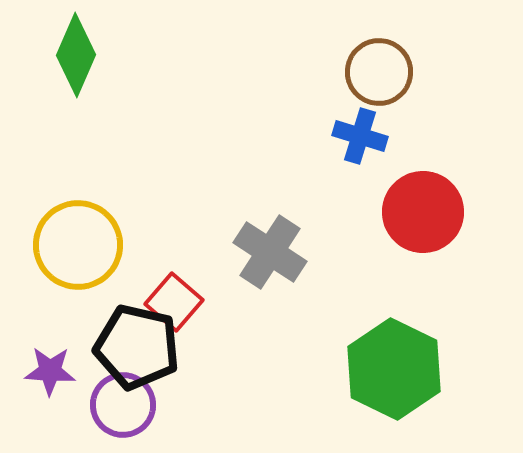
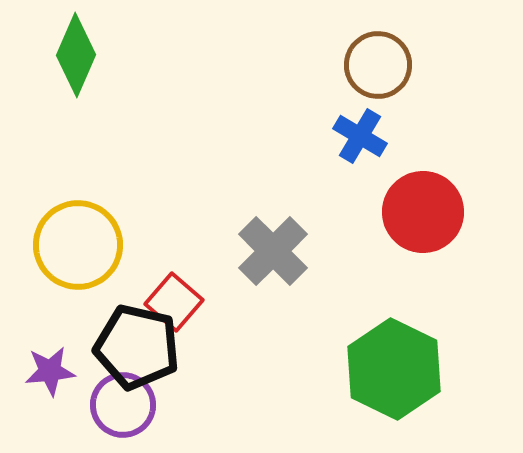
brown circle: moved 1 px left, 7 px up
blue cross: rotated 14 degrees clockwise
gray cross: moved 3 px right, 1 px up; rotated 12 degrees clockwise
purple star: rotated 9 degrees counterclockwise
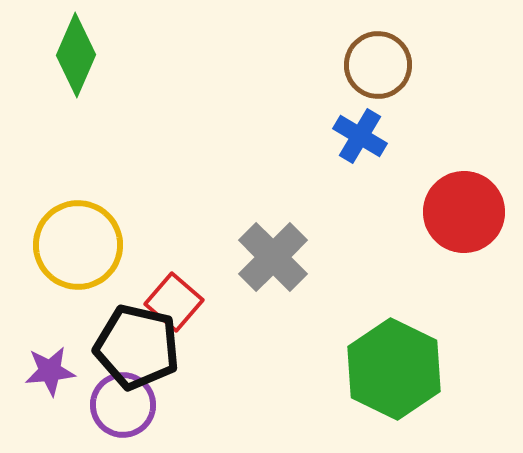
red circle: moved 41 px right
gray cross: moved 6 px down
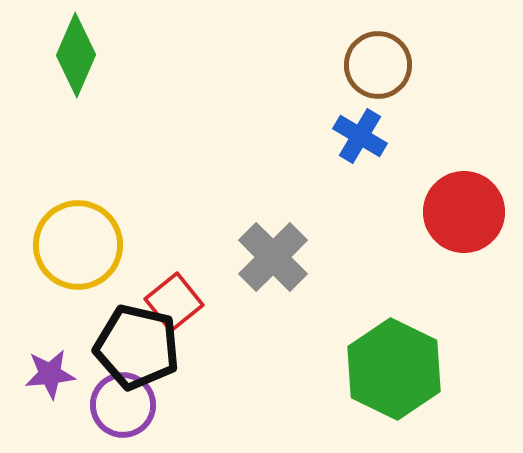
red square: rotated 10 degrees clockwise
purple star: moved 3 px down
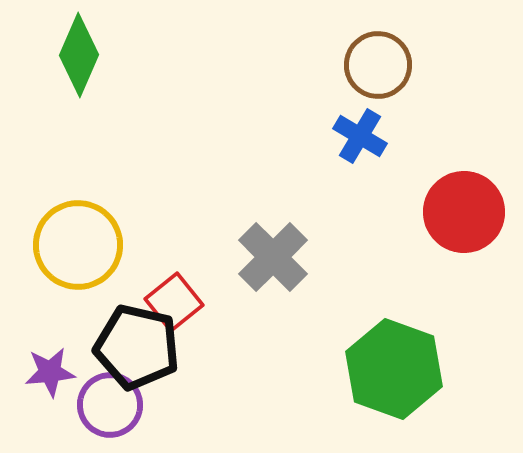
green diamond: moved 3 px right
green hexagon: rotated 6 degrees counterclockwise
purple star: moved 2 px up
purple circle: moved 13 px left
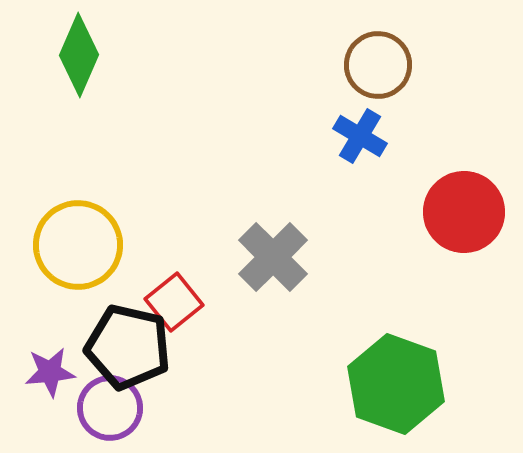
black pentagon: moved 9 px left
green hexagon: moved 2 px right, 15 px down
purple circle: moved 3 px down
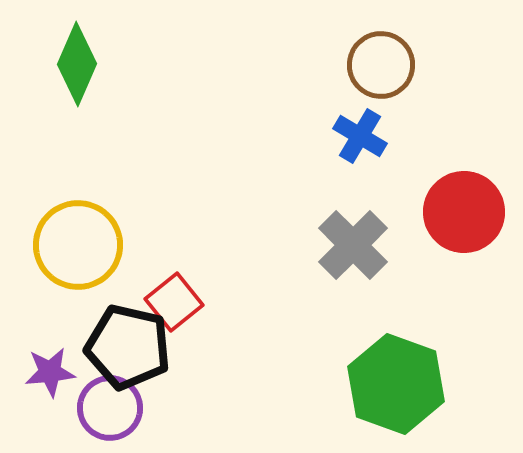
green diamond: moved 2 px left, 9 px down
brown circle: moved 3 px right
gray cross: moved 80 px right, 12 px up
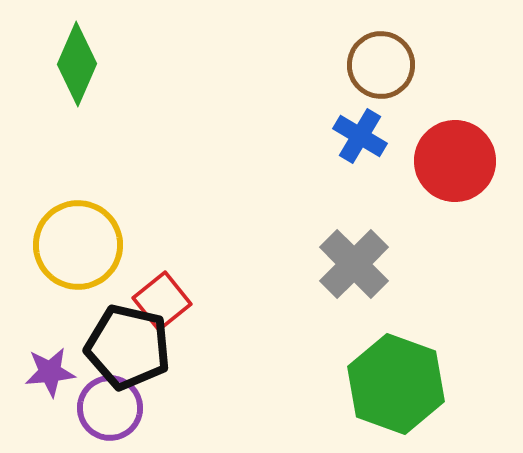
red circle: moved 9 px left, 51 px up
gray cross: moved 1 px right, 19 px down
red square: moved 12 px left, 1 px up
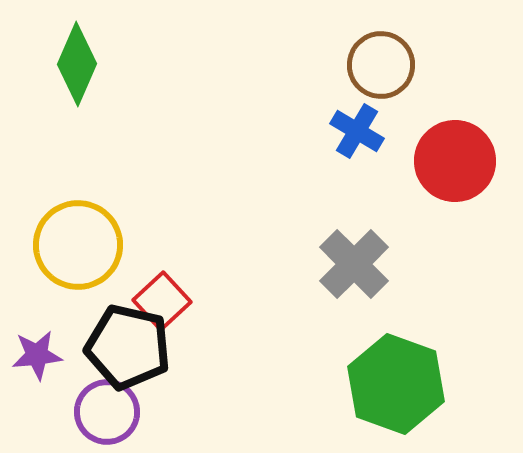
blue cross: moved 3 px left, 5 px up
red square: rotated 4 degrees counterclockwise
purple star: moved 13 px left, 17 px up
purple circle: moved 3 px left, 4 px down
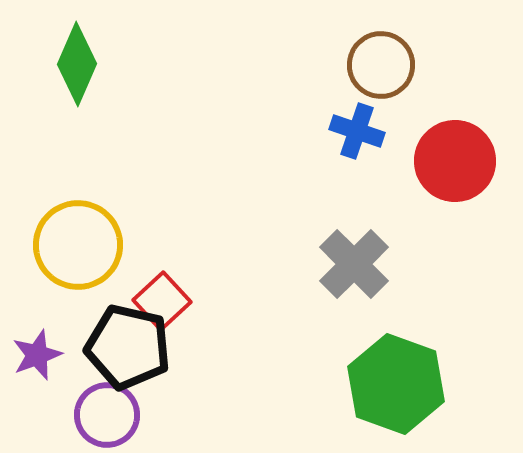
blue cross: rotated 12 degrees counterclockwise
purple star: rotated 15 degrees counterclockwise
purple circle: moved 3 px down
